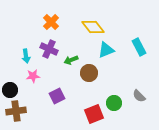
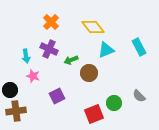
pink star: rotated 24 degrees clockwise
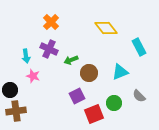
yellow diamond: moved 13 px right, 1 px down
cyan triangle: moved 14 px right, 22 px down
purple square: moved 20 px right
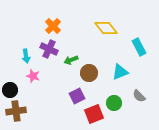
orange cross: moved 2 px right, 4 px down
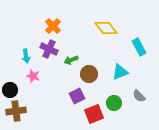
brown circle: moved 1 px down
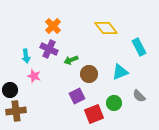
pink star: moved 1 px right
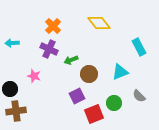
yellow diamond: moved 7 px left, 5 px up
cyan arrow: moved 14 px left, 13 px up; rotated 96 degrees clockwise
black circle: moved 1 px up
